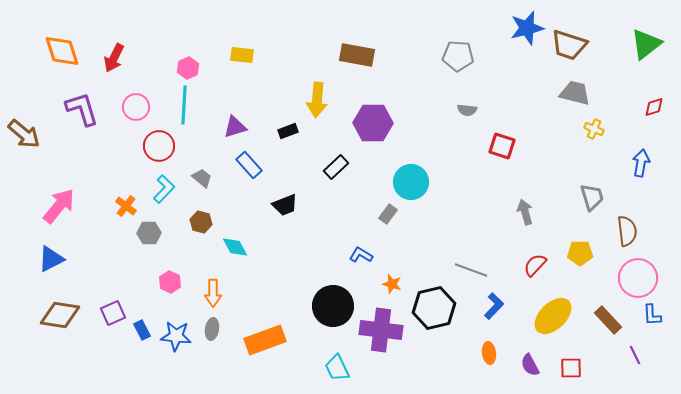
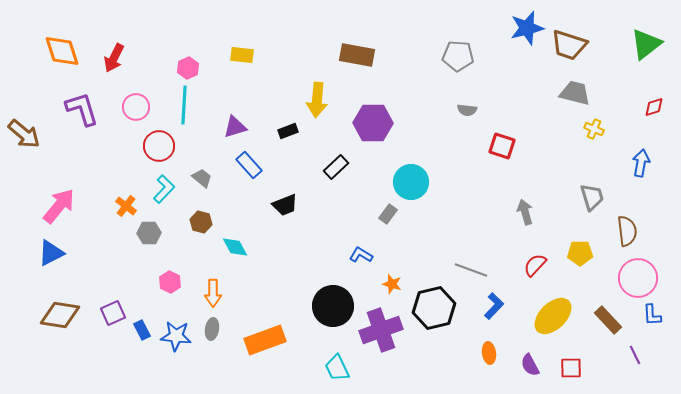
blue triangle at (51, 259): moved 6 px up
purple cross at (381, 330): rotated 27 degrees counterclockwise
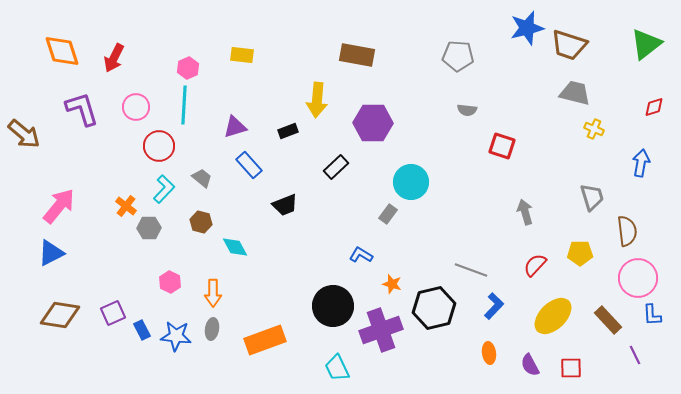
gray hexagon at (149, 233): moved 5 px up
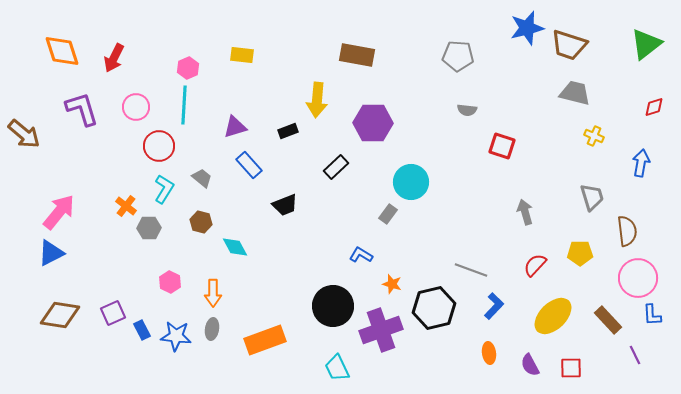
yellow cross at (594, 129): moved 7 px down
cyan L-shape at (164, 189): rotated 12 degrees counterclockwise
pink arrow at (59, 206): moved 6 px down
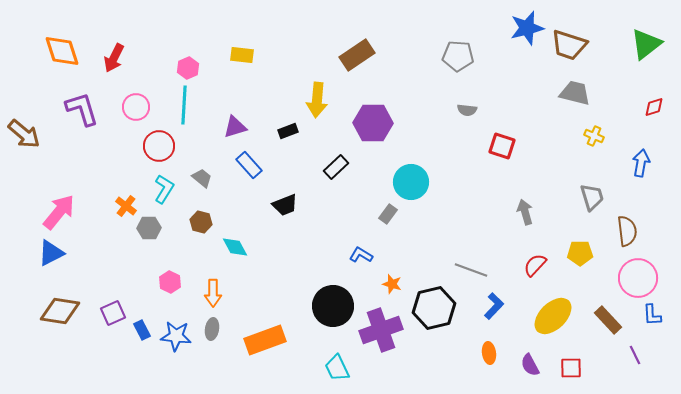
brown rectangle at (357, 55): rotated 44 degrees counterclockwise
brown diamond at (60, 315): moved 4 px up
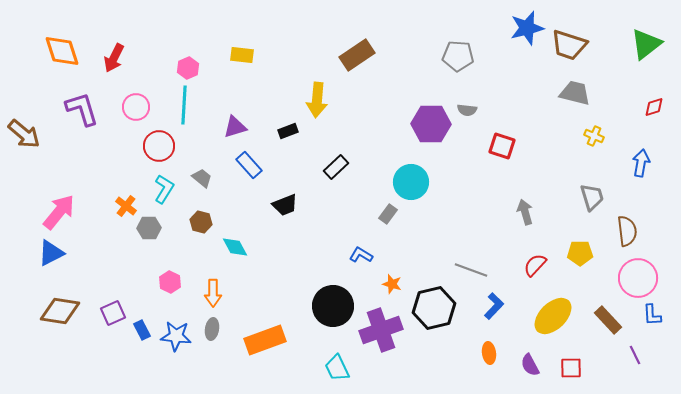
purple hexagon at (373, 123): moved 58 px right, 1 px down
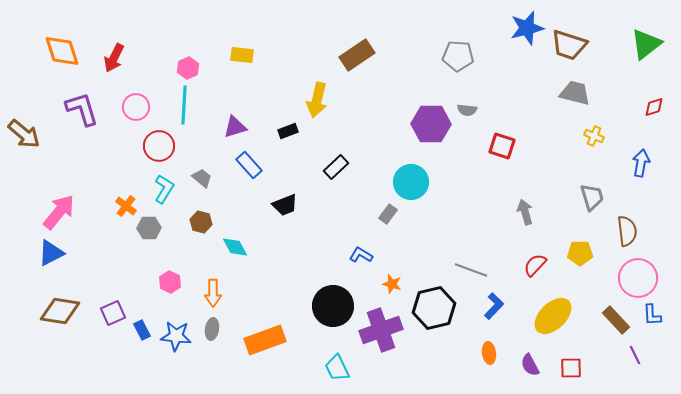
yellow arrow at (317, 100): rotated 8 degrees clockwise
brown rectangle at (608, 320): moved 8 px right
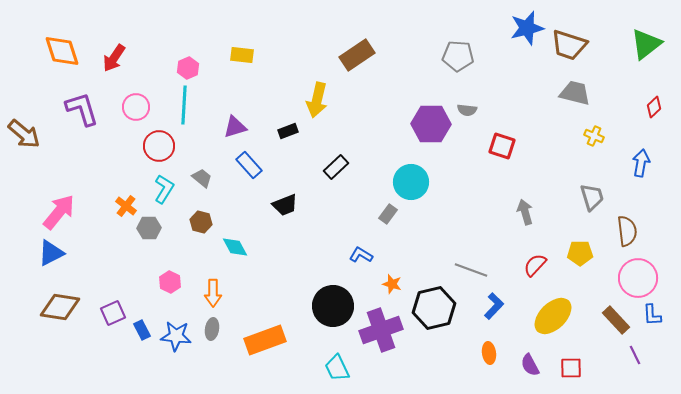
red arrow at (114, 58): rotated 8 degrees clockwise
red diamond at (654, 107): rotated 25 degrees counterclockwise
brown diamond at (60, 311): moved 4 px up
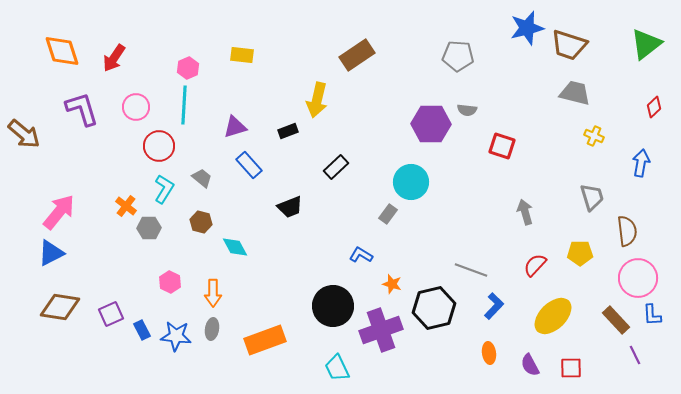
black trapezoid at (285, 205): moved 5 px right, 2 px down
purple square at (113, 313): moved 2 px left, 1 px down
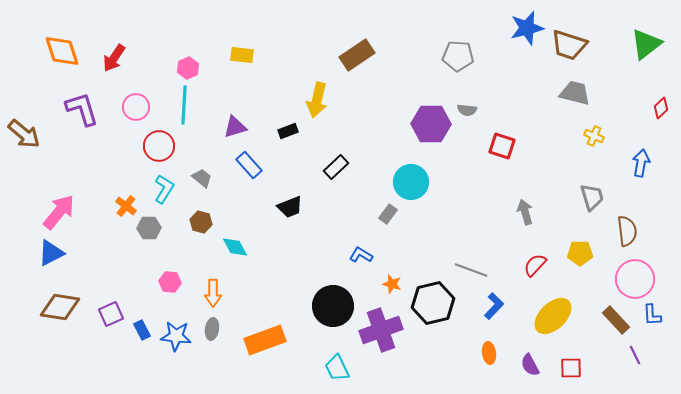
red diamond at (654, 107): moved 7 px right, 1 px down
pink circle at (638, 278): moved 3 px left, 1 px down
pink hexagon at (170, 282): rotated 20 degrees counterclockwise
black hexagon at (434, 308): moved 1 px left, 5 px up
